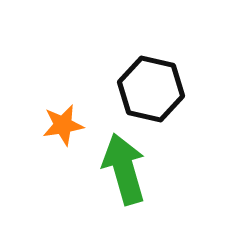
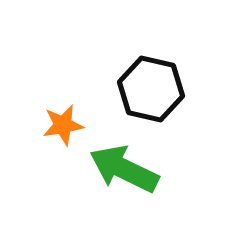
green arrow: rotated 48 degrees counterclockwise
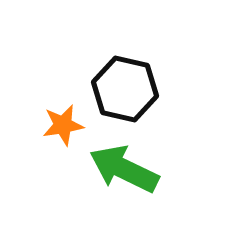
black hexagon: moved 26 px left
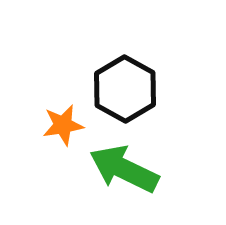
black hexagon: rotated 16 degrees clockwise
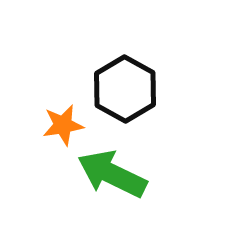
green arrow: moved 12 px left, 5 px down
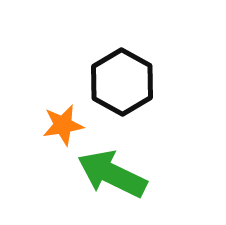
black hexagon: moved 3 px left, 7 px up
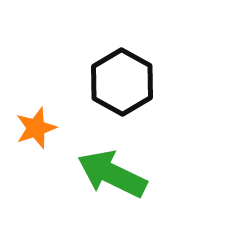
orange star: moved 27 px left, 3 px down; rotated 9 degrees counterclockwise
